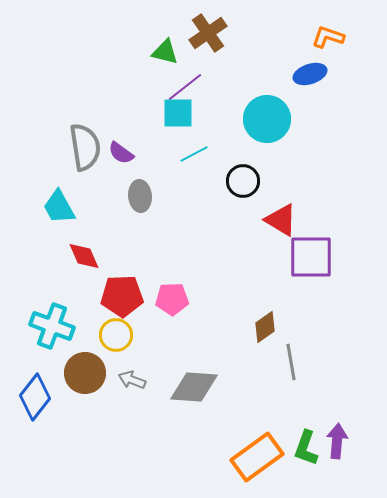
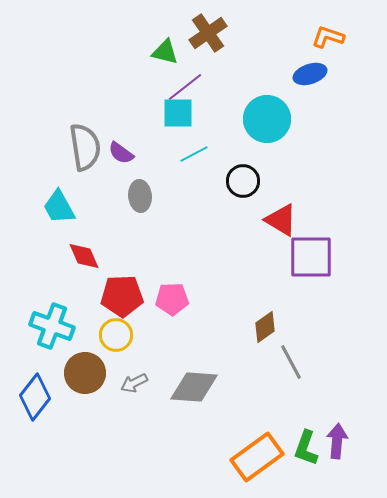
gray line: rotated 18 degrees counterclockwise
gray arrow: moved 2 px right, 3 px down; rotated 48 degrees counterclockwise
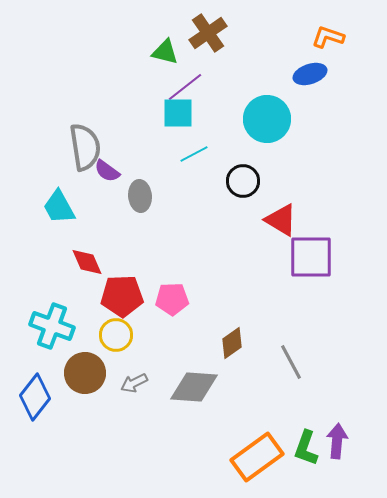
purple semicircle: moved 14 px left, 18 px down
red diamond: moved 3 px right, 6 px down
brown diamond: moved 33 px left, 16 px down
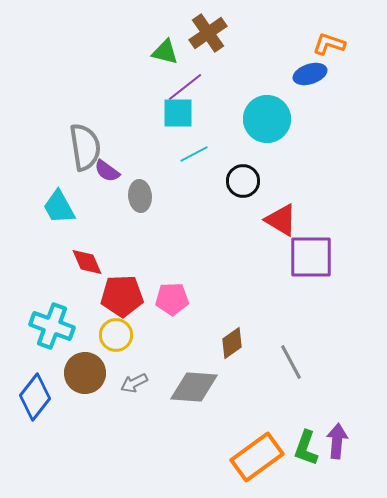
orange L-shape: moved 1 px right, 7 px down
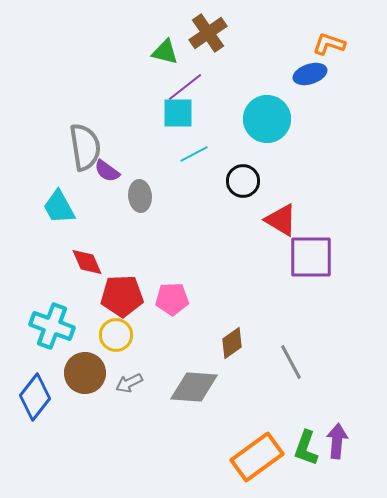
gray arrow: moved 5 px left
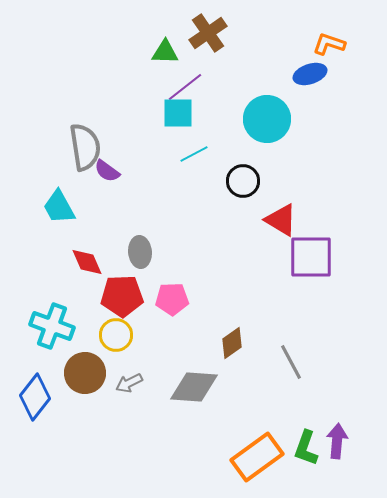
green triangle: rotated 12 degrees counterclockwise
gray ellipse: moved 56 px down
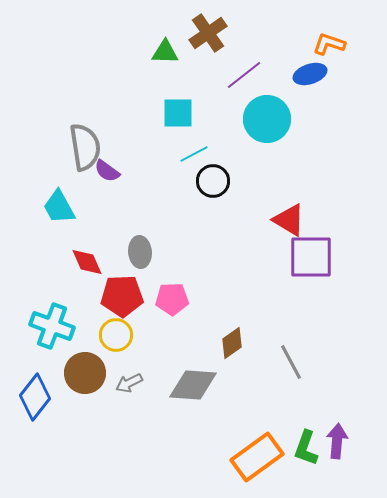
purple line: moved 59 px right, 12 px up
black circle: moved 30 px left
red triangle: moved 8 px right
gray diamond: moved 1 px left, 2 px up
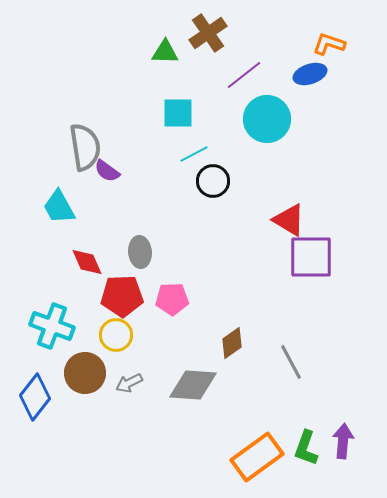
purple arrow: moved 6 px right
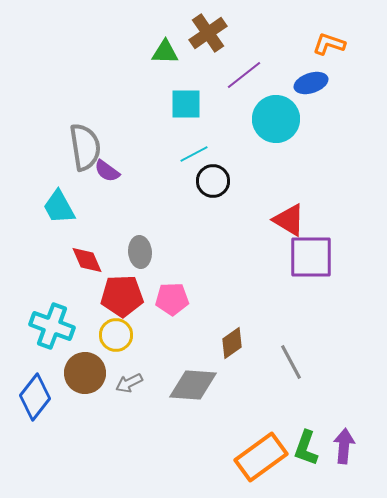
blue ellipse: moved 1 px right, 9 px down
cyan square: moved 8 px right, 9 px up
cyan circle: moved 9 px right
red diamond: moved 2 px up
purple arrow: moved 1 px right, 5 px down
orange rectangle: moved 4 px right
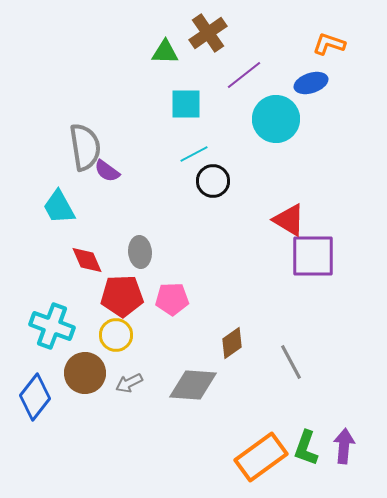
purple square: moved 2 px right, 1 px up
